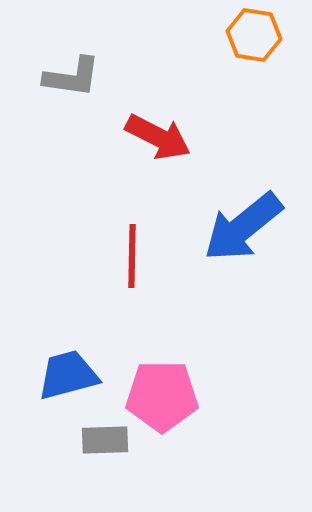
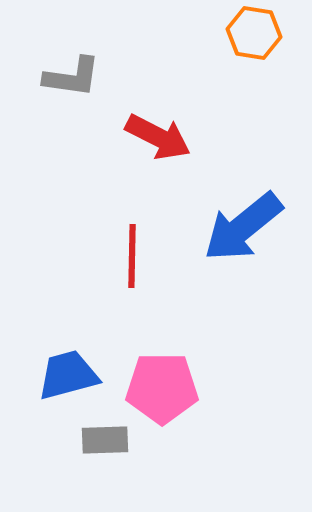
orange hexagon: moved 2 px up
pink pentagon: moved 8 px up
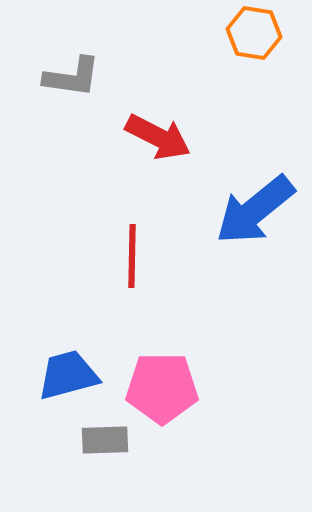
blue arrow: moved 12 px right, 17 px up
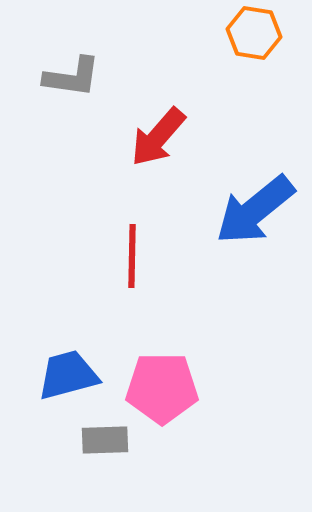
red arrow: rotated 104 degrees clockwise
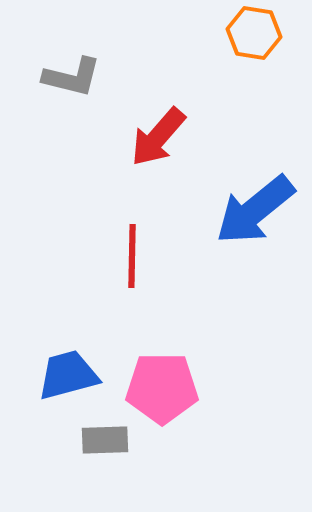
gray L-shape: rotated 6 degrees clockwise
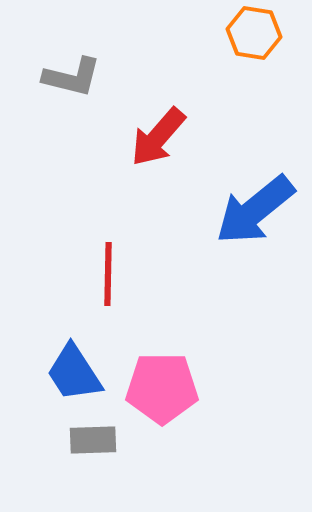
red line: moved 24 px left, 18 px down
blue trapezoid: moved 6 px right, 2 px up; rotated 108 degrees counterclockwise
gray rectangle: moved 12 px left
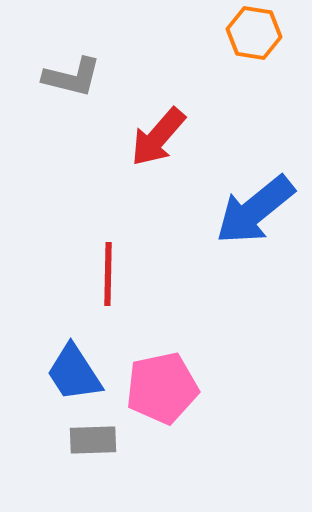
pink pentagon: rotated 12 degrees counterclockwise
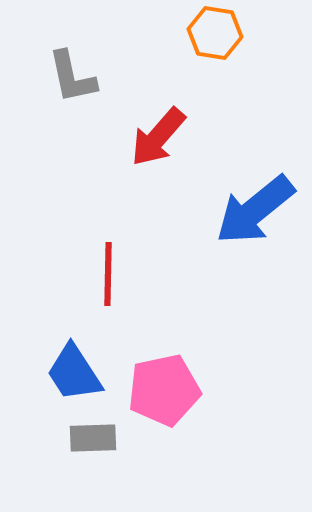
orange hexagon: moved 39 px left
gray L-shape: rotated 64 degrees clockwise
pink pentagon: moved 2 px right, 2 px down
gray rectangle: moved 2 px up
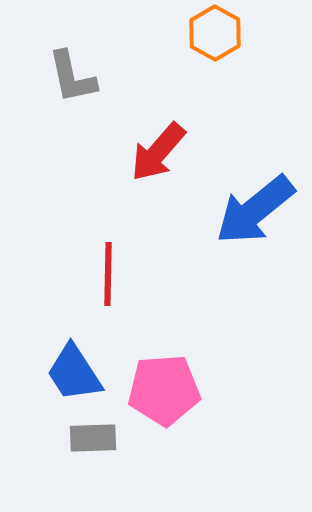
orange hexagon: rotated 20 degrees clockwise
red arrow: moved 15 px down
pink pentagon: rotated 8 degrees clockwise
